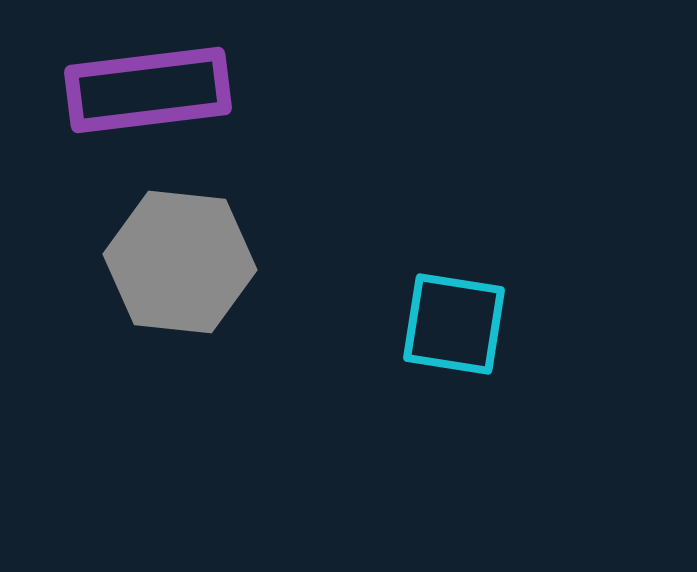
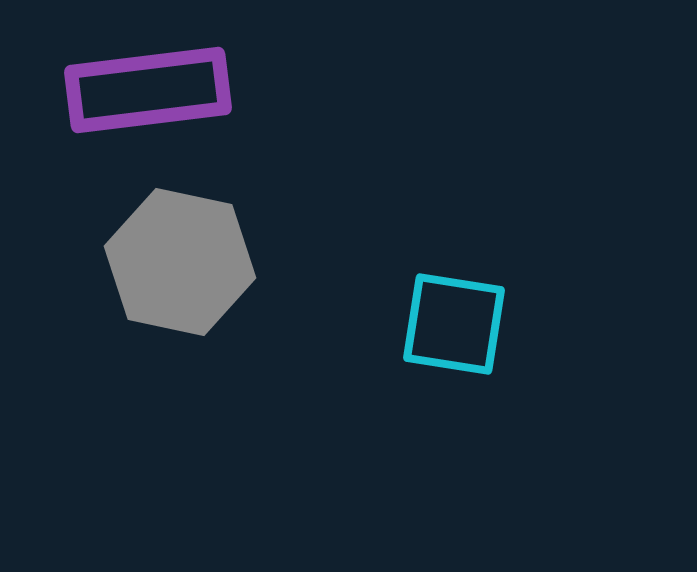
gray hexagon: rotated 6 degrees clockwise
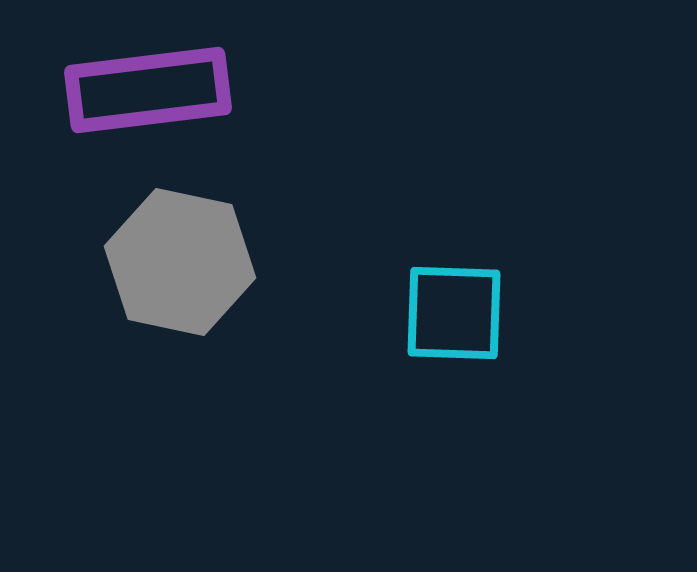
cyan square: moved 11 px up; rotated 7 degrees counterclockwise
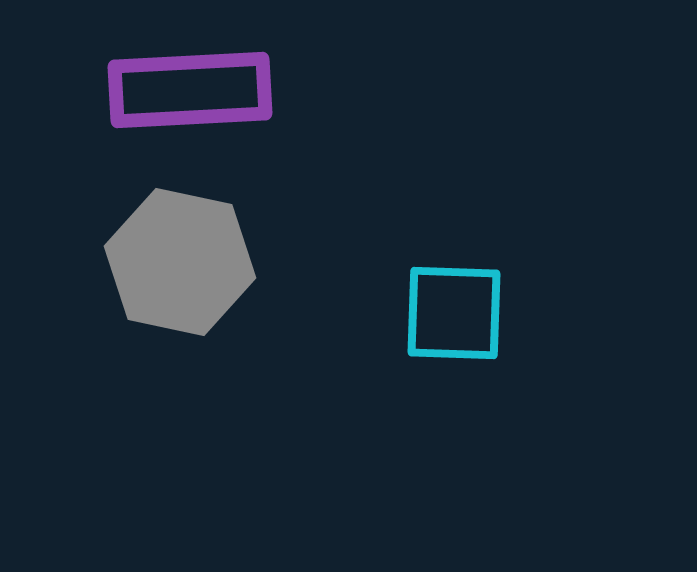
purple rectangle: moved 42 px right; rotated 4 degrees clockwise
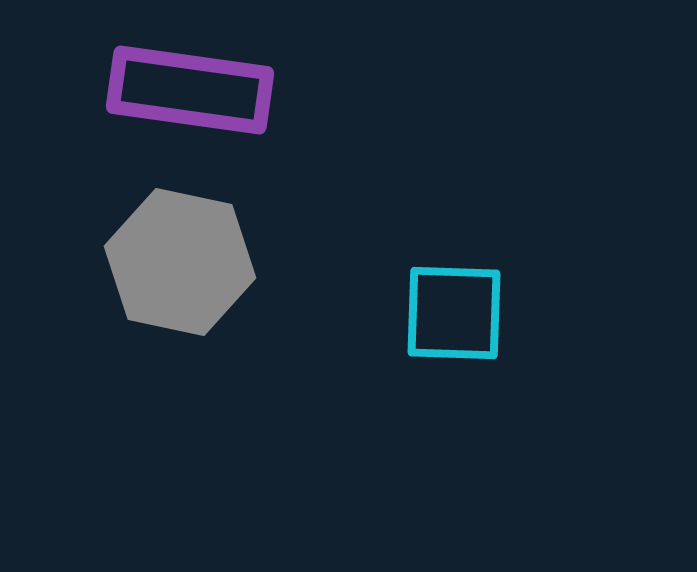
purple rectangle: rotated 11 degrees clockwise
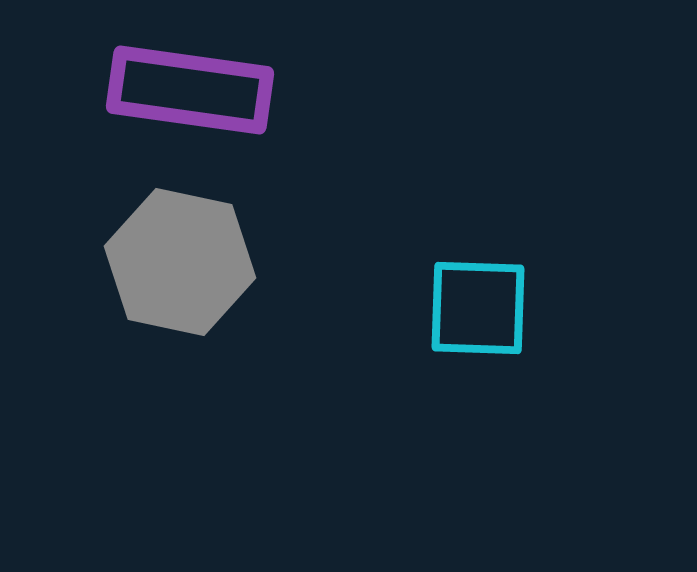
cyan square: moved 24 px right, 5 px up
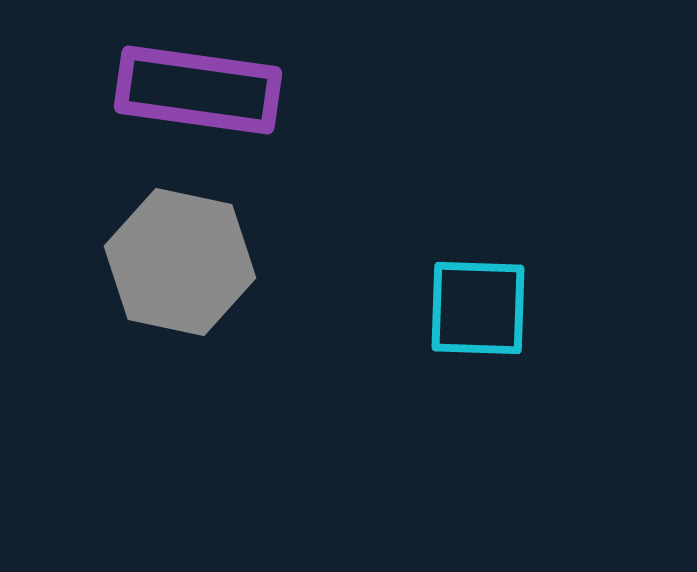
purple rectangle: moved 8 px right
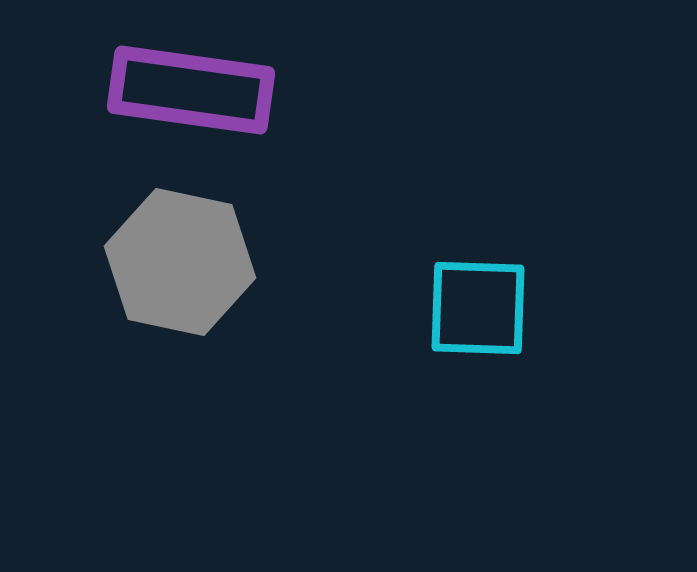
purple rectangle: moved 7 px left
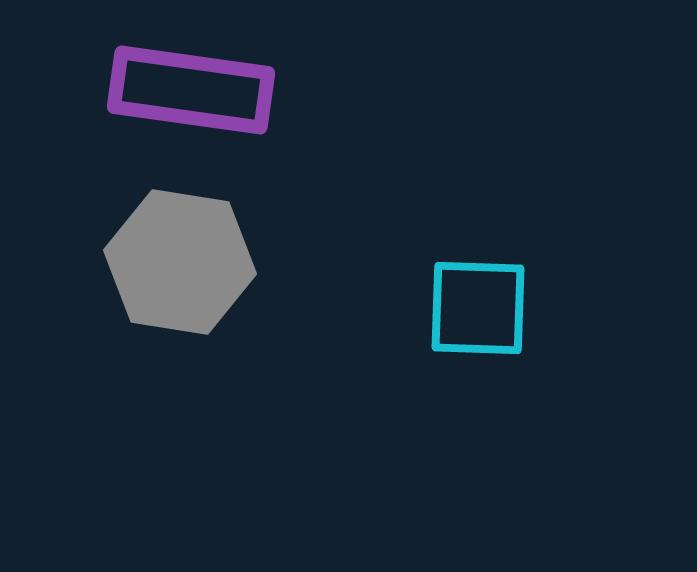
gray hexagon: rotated 3 degrees counterclockwise
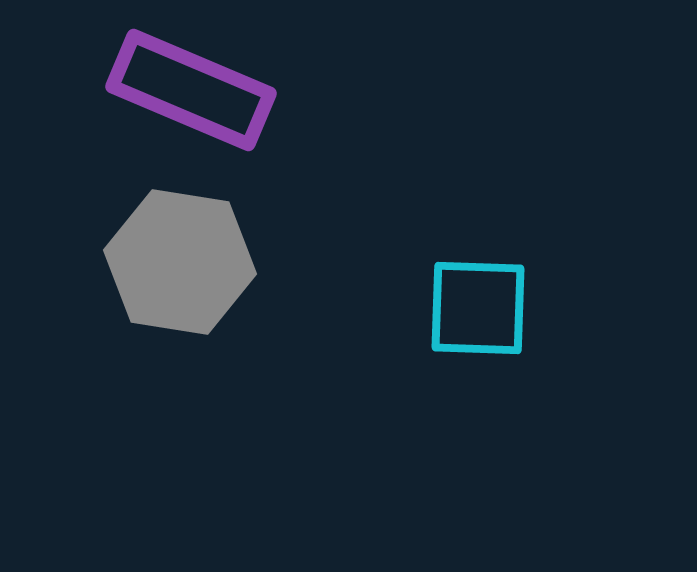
purple rectangle: rotated 15 degrees clockwise
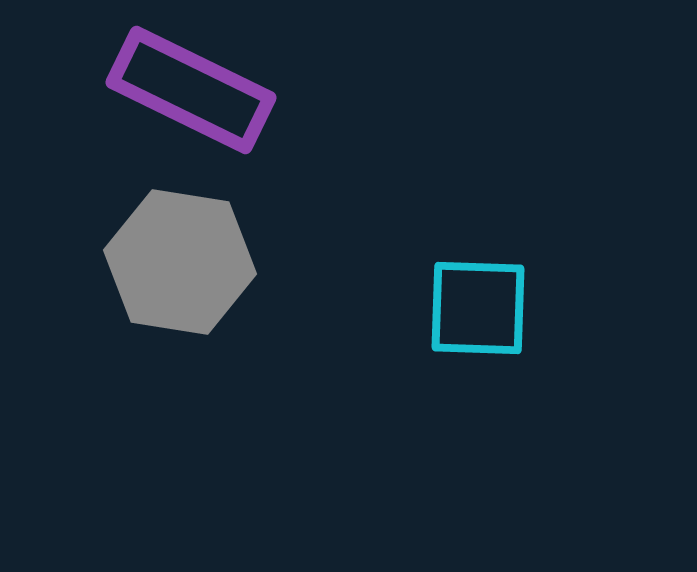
purple rectangle: rotated 3 degrees clockwise
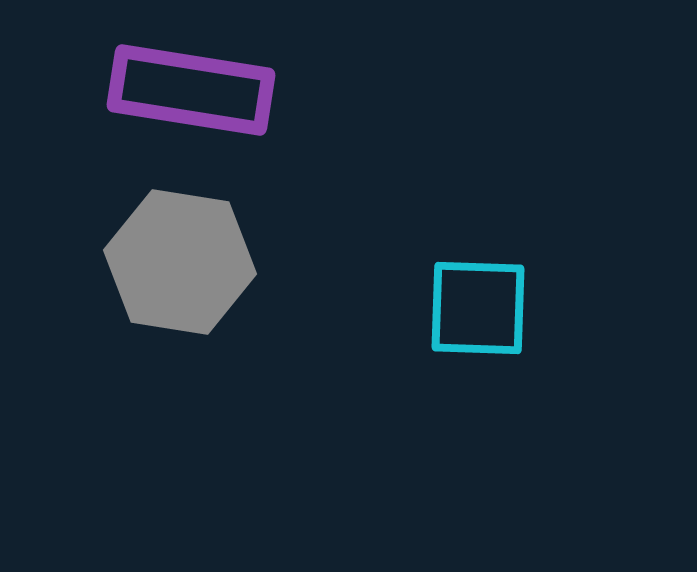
purple rectangle: rotated 17 degrees counterclockwise
